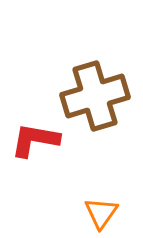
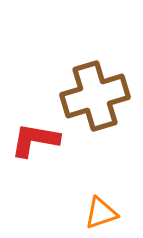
orange triangle: rotated 36 degrees clockwise
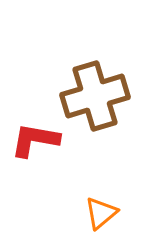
orange triangle: rotated 21 degrees counterclockwise
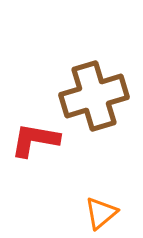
brown cross: moved 1 px left
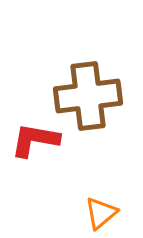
brown cross: moved 6 px left; rotated 10 degrees clockwise
